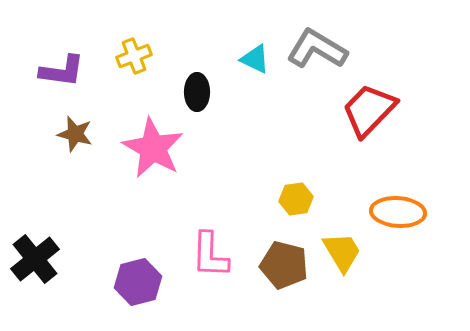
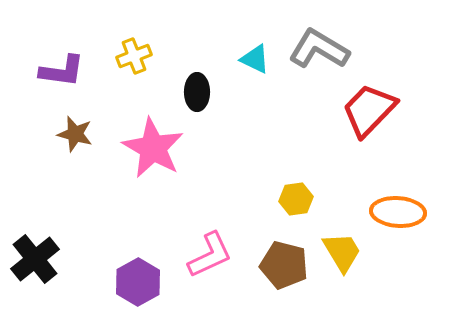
gray L-shape: moved 2 px right
pink L-shape: rotated 117 degrees counterclockwise
purple hexagon: rotated 15 degrees counterclockwise
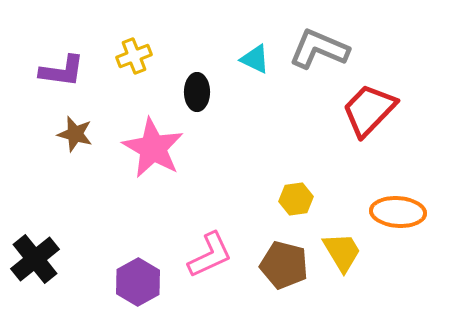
gray L-shape: rotated 8 degrees counterclockwise
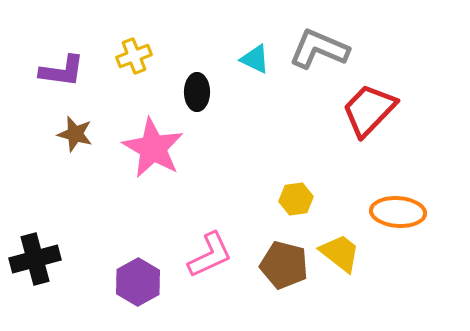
yellow trapezoid: moved 2 px left, 1 px down; rotated 21 degrees counterclockwise
black cross: rotated 24 degrees clockwise
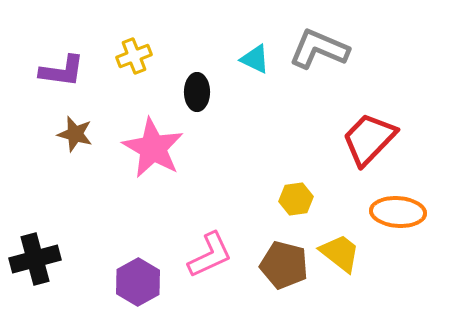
red trapezoid: moved 29 px down
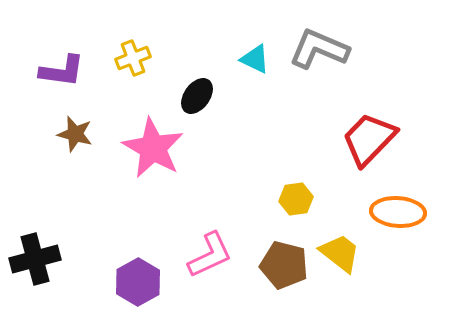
yellow cross: moved 1 px left, 2 px down
black ellipse: moved 4 px down; rotated 36 degrees clockwise
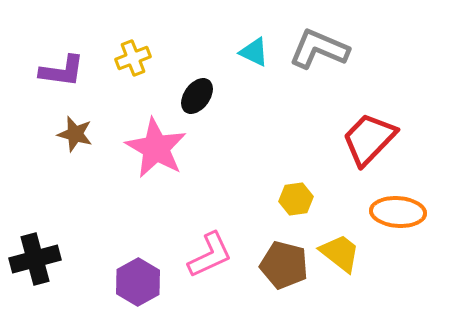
cyan triangle: moved 1 px left, 7 px up
pink star: moved 3 px right
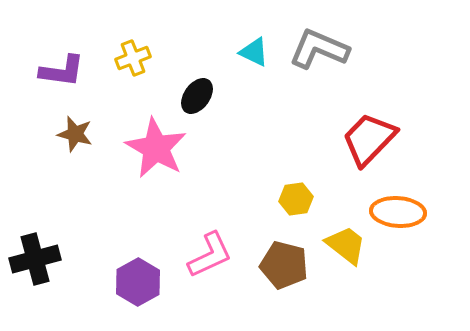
yellow trapezoid: moved 6 px right, 8 px up
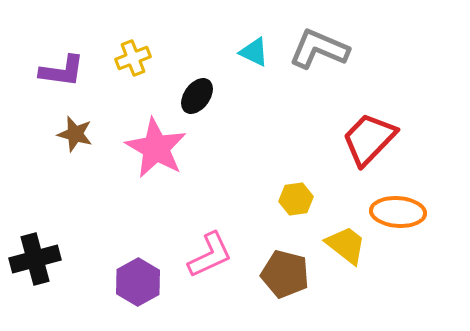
brown pentagon: moved 1 px right, 9 px down
